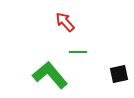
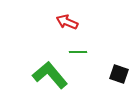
red arrow: moved 2 px right; rotated 25 degrees counterclockwise
black square: rotated 30 degrees clockwise
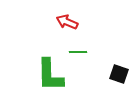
green L-shape: rotated 141 degrees counterclockwise
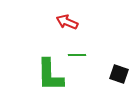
green line: moved 1 px left, 3 px down
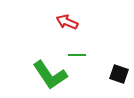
green L-shape: rotated 33 degrees counterclockwise
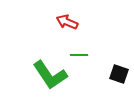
green line: moved 2 px right
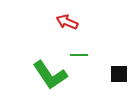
black square: rotated 18 degrees counterclockwise
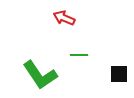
red arrow: moved 3 px left, 4 px up
green L-shape: moved 10 px left
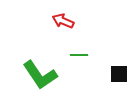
red arrow: moved 1 px left, 3 px down
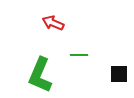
red arrow: moved 10 px left, 2 px down
green L-shape: rotated 57 degrees clockwise
